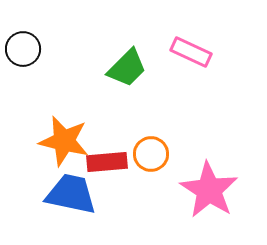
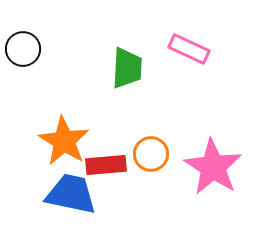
pink rectangle: moved 2 px left, 3 px up
green trapezoid: rotated 42 degrees counterclockwise
orange star: rotated 18 degrees clockwise
red rectangle: moved 1 px left, 3 px down
pink star: moved 4 px right, 23 px up
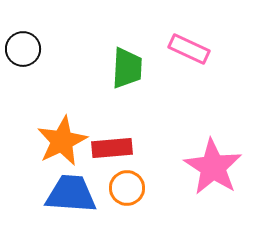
orange star: moved 2 px left; rotated 15 degrees clockwise
orange circle: moved 24 px left, 34 px down
red rectangle: moved 6 px right, 17 px up
blue trapezoid: rotated 8 degrees counterclockwise
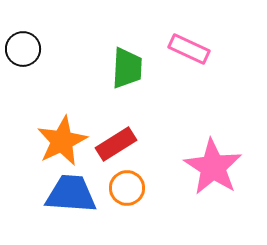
red rectangle: moved 4 px right, 4 px up; rotated 27 degrees counterclockwise
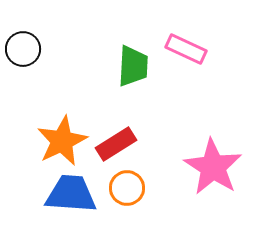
pink rectangle: moved 3 px left
green trapezoid: moved 6 px right, 2 px up
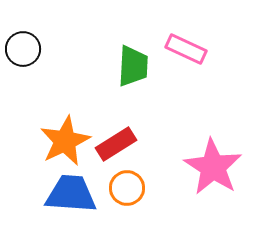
orange star: moved 3 px right
